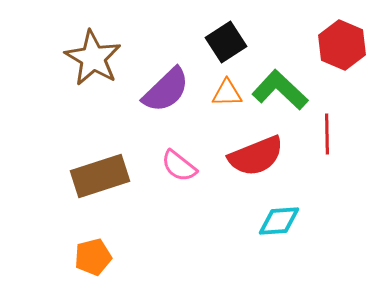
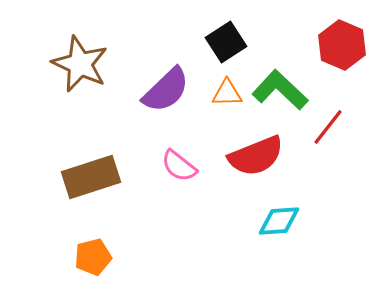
brown star: moved 13 px left, 6 px down; rotated 6 degrees counterclockwise
red line: moved 1 px right, 7 px up; rotated 39 degrees clockwise
brown rectangle: moved 9 px left, 1 px down
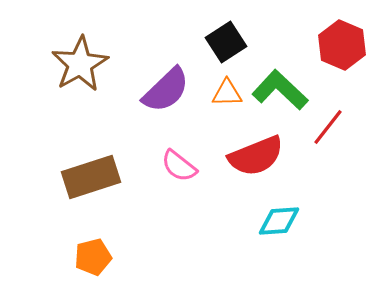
brown star: rotated 18 degrees clockwise
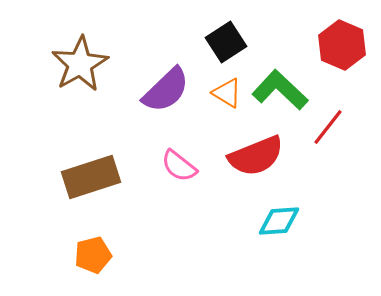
orange triangle: rotated 32 degrees clockwise
orange pentagon: moved 2 px up
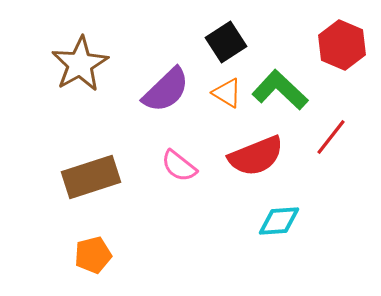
red line: moved 3 px right, 10 px down
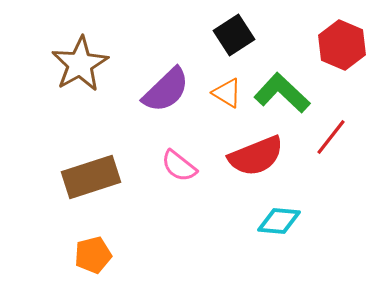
black square: moved 8 px right, 7 px up
green L-shape: moved 2 px right, 3 px down
cyan diamond: rotated 9 degrees clockwise
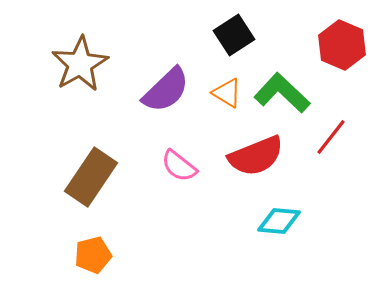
brown rectangle: rotated 38 degrees counterclockwise
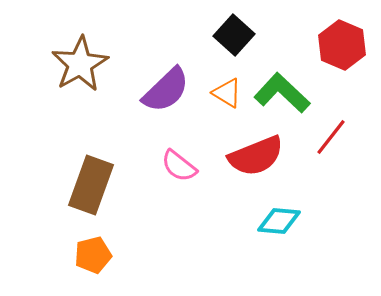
black square: rotated 15 degrees counterclockwise
brown rectangle: moved 8 px down; rotated 14 degrees counterclockwise
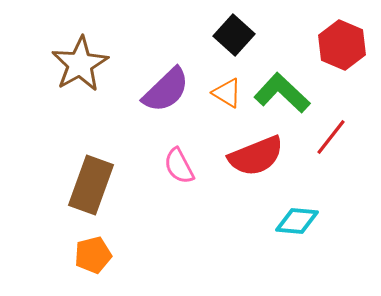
pink semicircle: rotated 24 degrees clockwise
cyan diamond: moved 18 px right
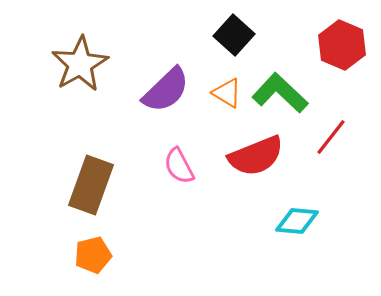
green L-shape: moved 2 px left
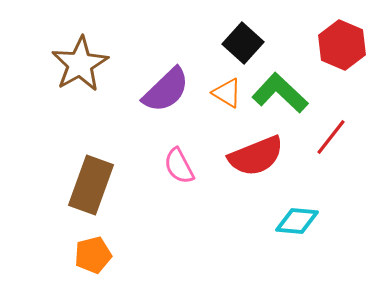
black square: moved 9 px right, 8 px down
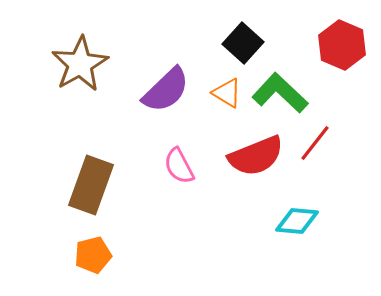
red line: moved 16 px left, 6 px down
